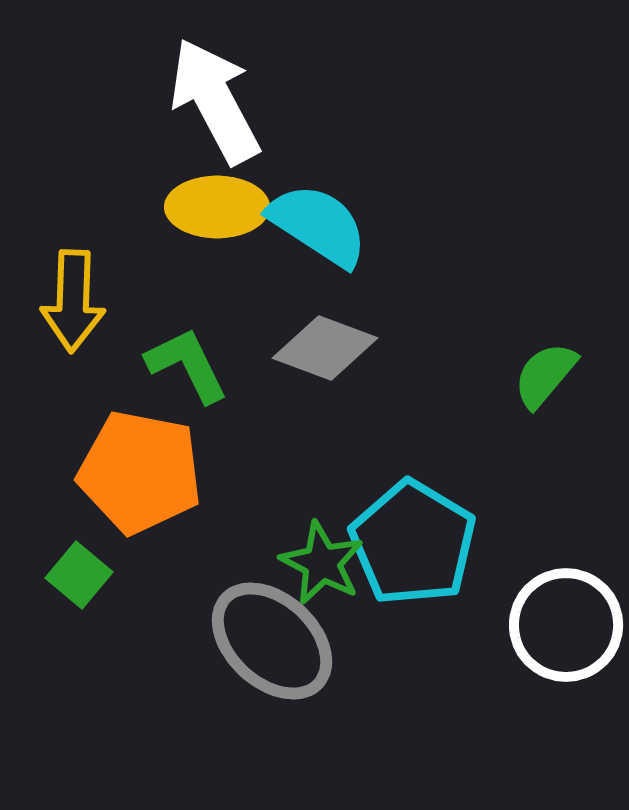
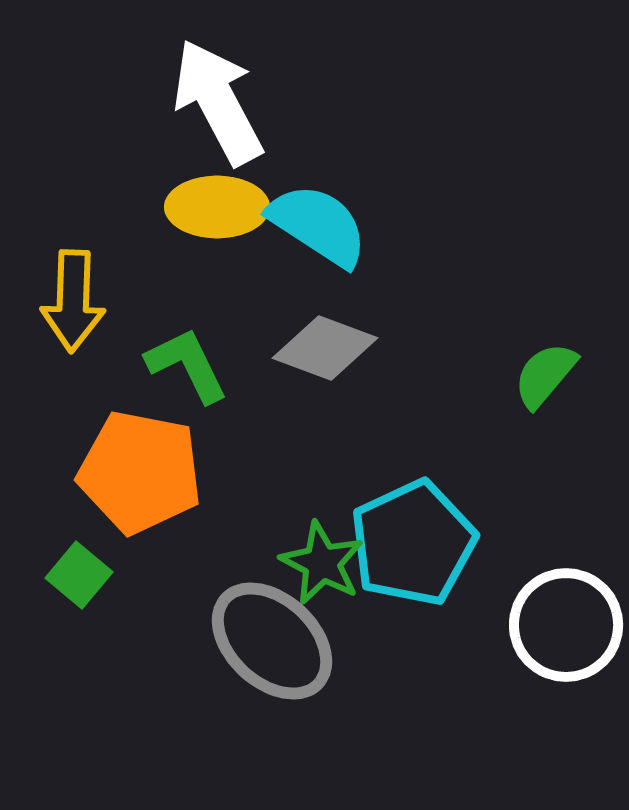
white arrow: moved 3 px right, 1 px down
cyan pentagon: rotated 16 degrees clockwise
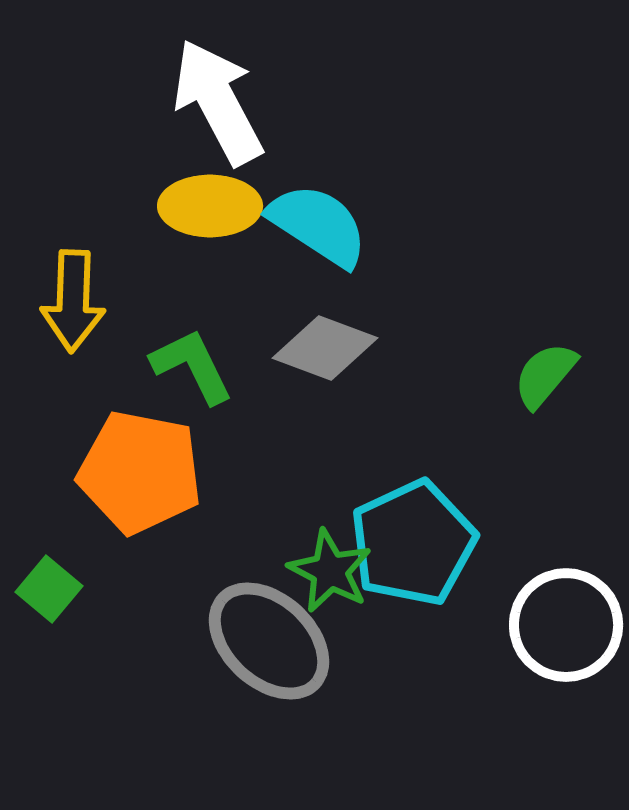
yellow ellipse: moved 7 px left, 1 px up
green L-shape: moved 5 px right, 1 px down
green star: moved 8 px right, 8 px down
green square: moved 30 px left, 14 px down
gray ellipse: moved 3 px left
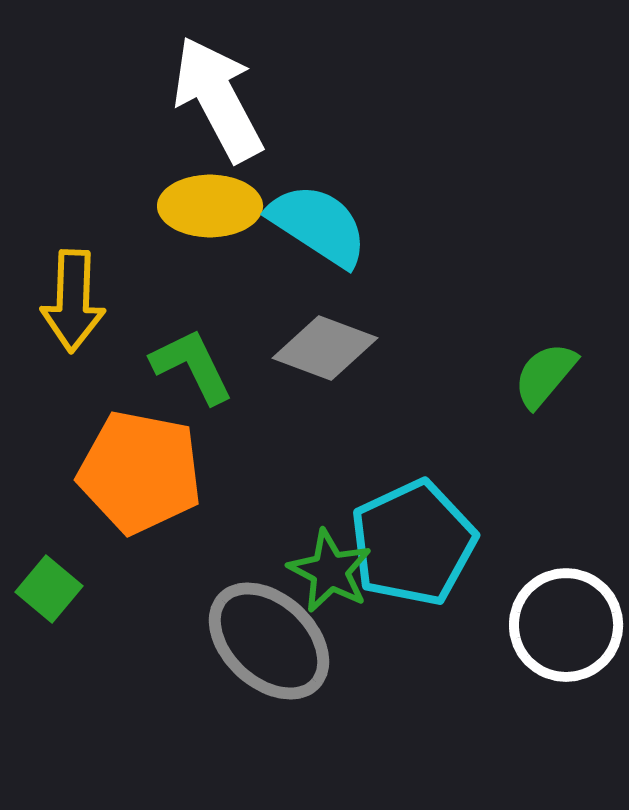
white arrow: moved 3 px up
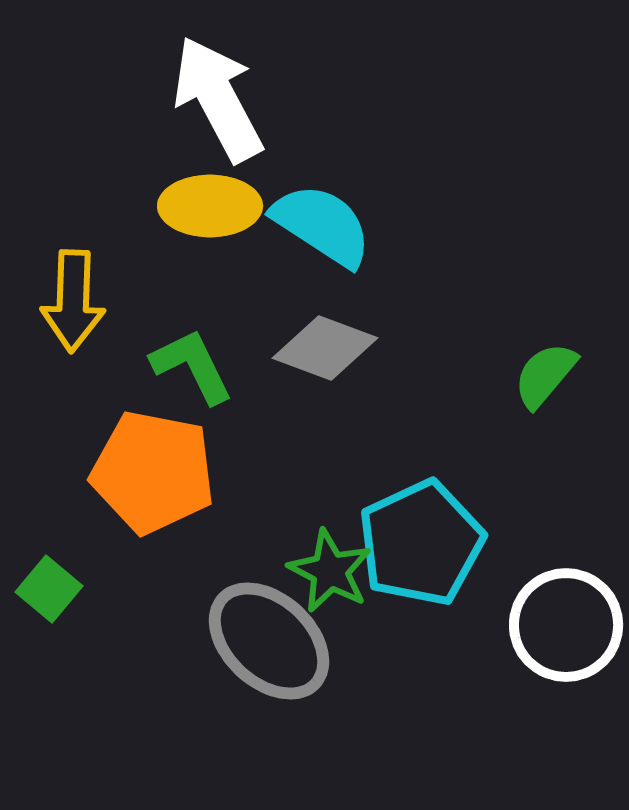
cyan semicircle: moved 4 px right
orange pentagon: moved 13 px right
cyan pentagon: moved 8 px right
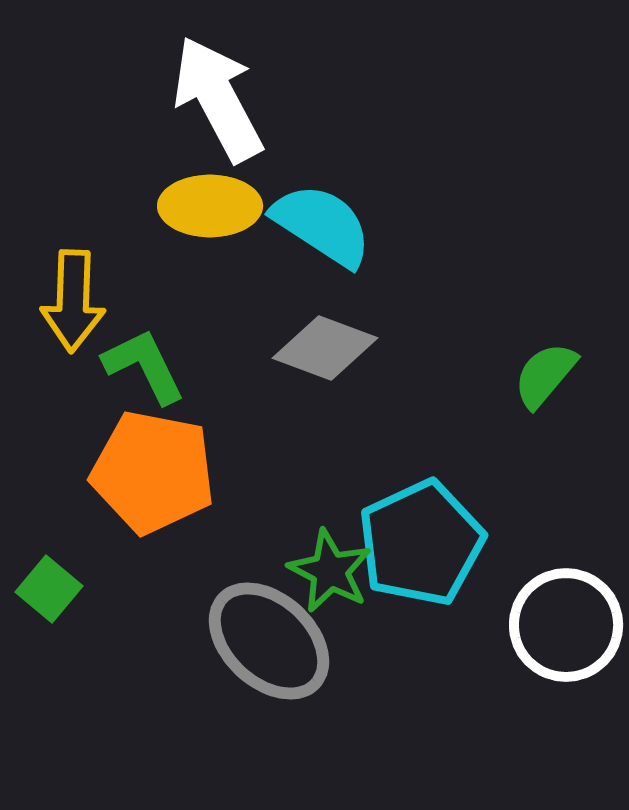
green L-shape: moved 48 px left
